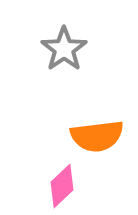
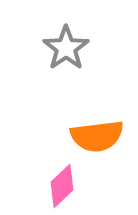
gray star: moved 2 px right, 1 px up
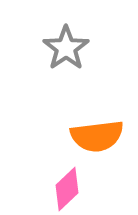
pink diamond: moved 5 px right, 3 px down
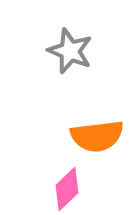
gray star: moved 4 px right, 3 px down; rotated 15 degrees counterclockwise
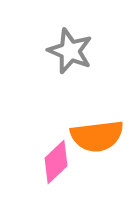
pink diamond: moved 11 px left, 27 px up
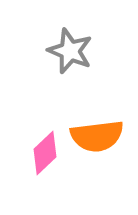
pink diamond: moved 11 px left, 9 px up
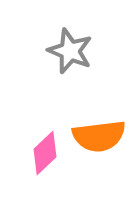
orange semicircle: moved 2 px right
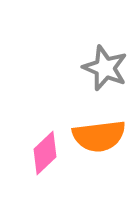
gray star: moved 35 px right, 17 px down
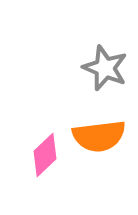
pink diamond: moved 2 px down
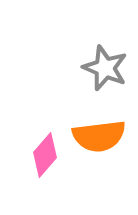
pink diamond: rotated 6 degrees counterclockwise
